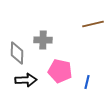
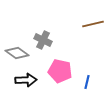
gray cross: rotated 24 degrees clockwise
gray diamond: rotated 55 degrees counterclockwise
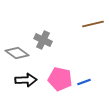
pink pentagon: moved 8 px down
blue line: moved 3 px left; rotated 56 degrees clockwise
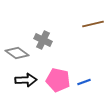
pink pentagon: moved 2 px left, 1 px down
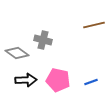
brown line: moved 1 px right, 1 px down
gray cross: rotated 12 degrees counterclockwise
blue line: moved 7 px right
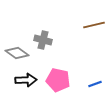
blue line: moved 4 px right, 2 px down
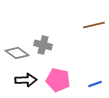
gray cross: moved 5 px down
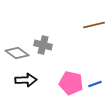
pink pentagon: moved 13 px right, 3 px down
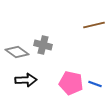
gray diamond: moved 1 px up
blue line: rotated 40 degrees clockwise
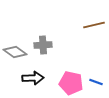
gray cross: rotated 18 degrees counterclockwise
gray diamond: moved 2 px left
black arrow: moved 7 px right, 2 px up
blue line: moved 1 px right, 2 px up
